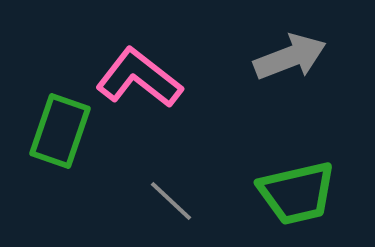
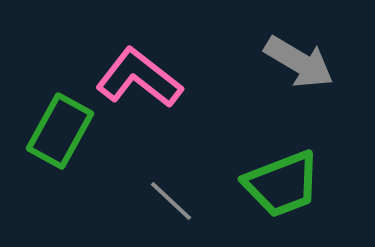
gray arrow: moved 9 px right, 5 px down; rotated 52 degrees clockwise
green rectangle: rotated 10 degrees clockwise
green trapezoid: moved 15 px left, 9 px up; rotated 8 degrees counterclockwise
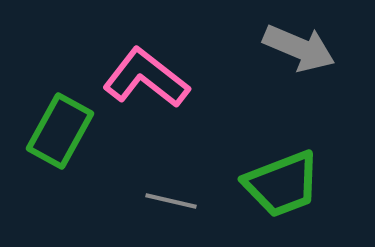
gray arrow: moved 14 px up; rotated 8 degrees counterclockwise
pink L-shape: moved 7 px right
gray line: rotated 30 degrees counterclockwise
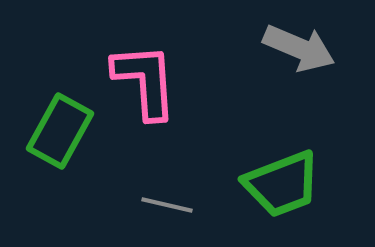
pink L-shape: moved 1 px left, 3 px down; rotated 48 degrees clockwise
gray line: moved 4 px left, 4 px down
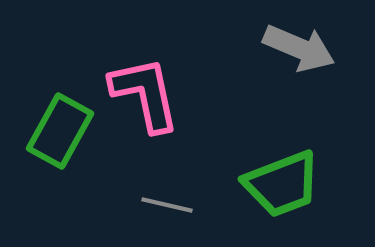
pink L-shape: moved 13 px down; rotated 8 degrees counterclockwise
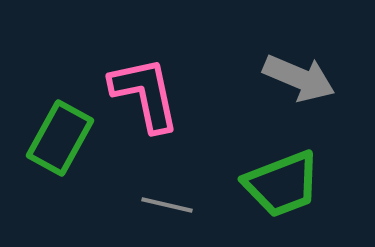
gray arrow: moved 30 px down
green rectangle: moved 7 px down
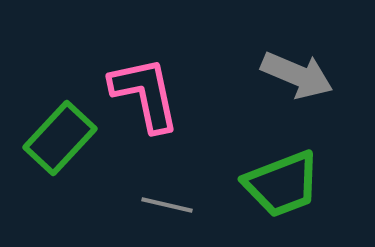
gray arrow: moved 2 px left, 3 px up
green rectangle: rotated 14 degrees clockwise
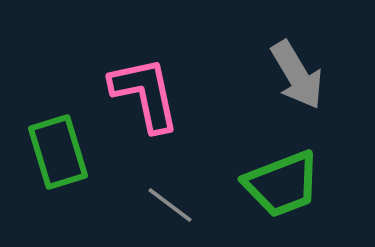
gray arrow: rotated 36 degrees clockwise
green rectangle: moved 2 px left, 14 px down; rotated 60 degrees counterclockwise
gray line: moved 3 px right; rotated 24 degrees clockwise
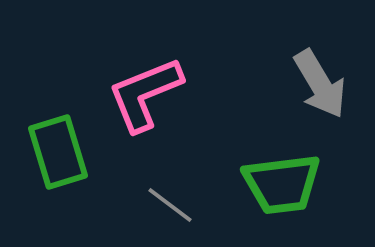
gray arrow: moved 23 px right, 9 px down
pink L-shape: rotated 100 degrees counterclockwise
green trapezoid: rotated 14 degrees clockwise
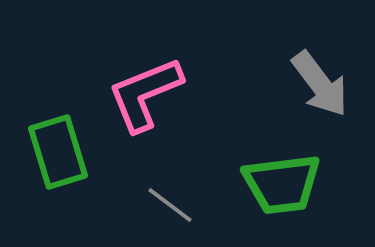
gray arrow: rotated 6 degrees counterclockwise
